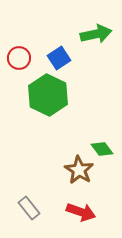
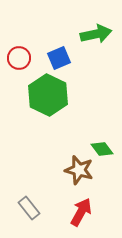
blue square: rotated 10 degrees clockwise
brown star: rotated 16 degrees counterclockwise
red arrow: rotated 80 degrees counterclockwise
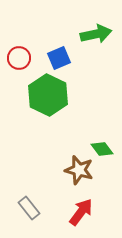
red arrow: rotated 8 degrees clockwise
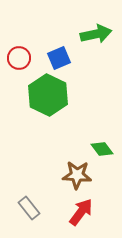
brown star: moved 2 px left, 5 px down; rotated 12 degrees counterclockwise
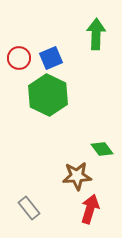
green arrow: rotated 76 degrees counterclockwise
blue square: moved 8 px left
brown star: moved 1 px down; rotated 8 degrees counterclockwise
red arrow: moved 9 px right, 3 px up; rotated 20 degrees counterclockwise
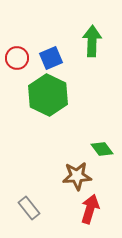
green arrow: moved 4 px left, 7 px down
red circle: moved 2 px left
